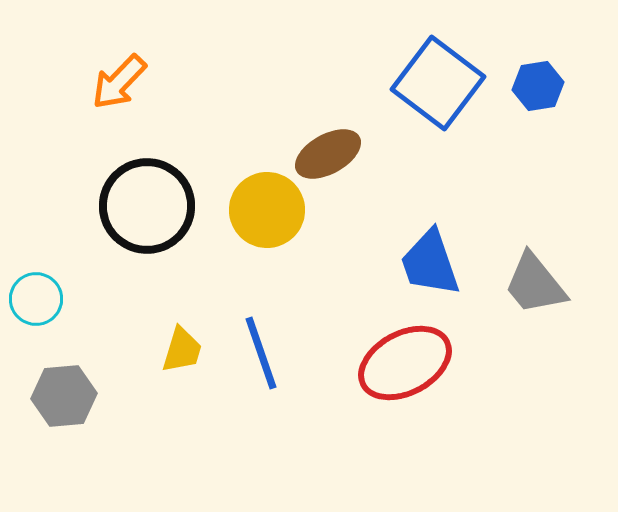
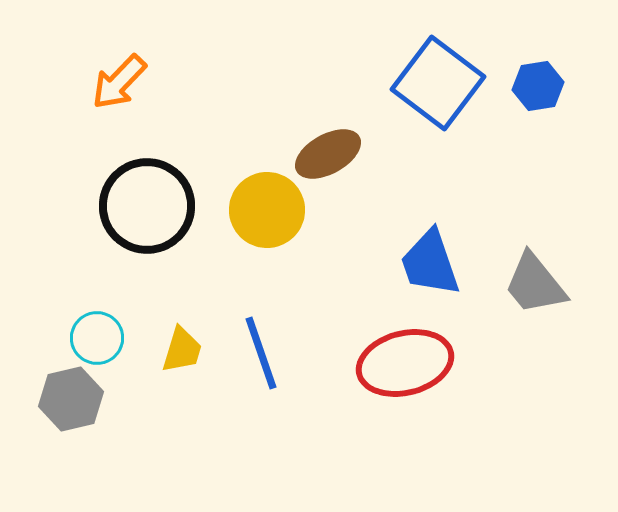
cyan circle: moved 61 px right, 39 px down
red ellipse: rotated 14 degrees clockwise
gray hexagon: moved 7 px right, 3 px down; rotated 8 degrees counterclockwise
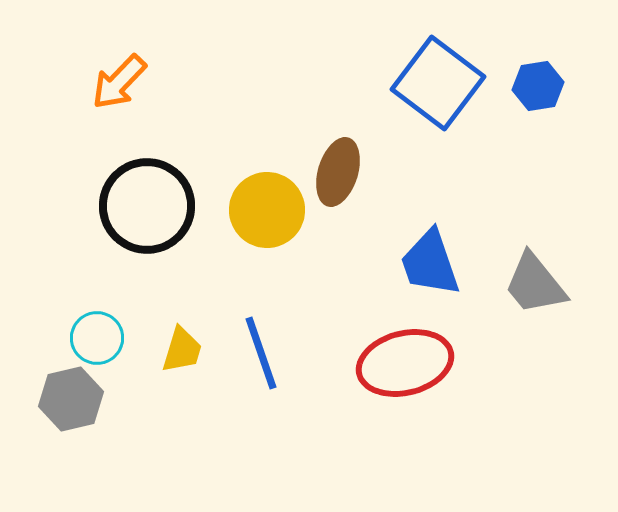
brown ellipse: moved 10 px right, 18 px down; rotated 44 degrees counterclockwise
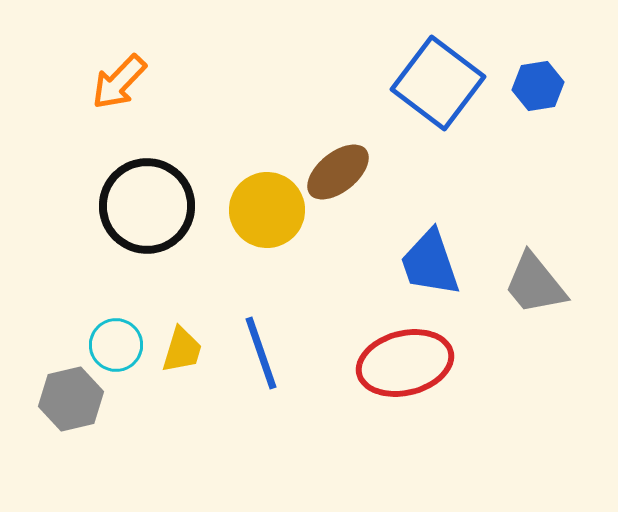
brown ellipse: rotated 34 degrees clockwise
cyan circle: moved 19 px right, 7 px down
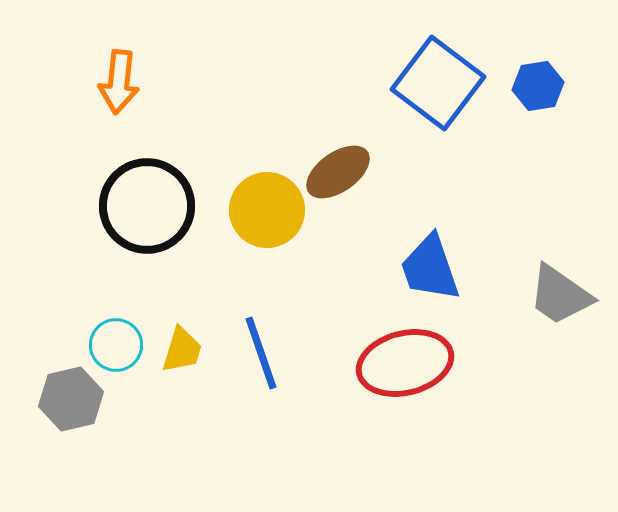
orange arrow: rotated 38 degrees counterclockwise
brown ellipse: rotated 4 degrees clockwise
blue trapezoid: moved 5 px down
gray trapezoid: moved 25 px right, 11 px down; rotated 16 degrees counterclockwise
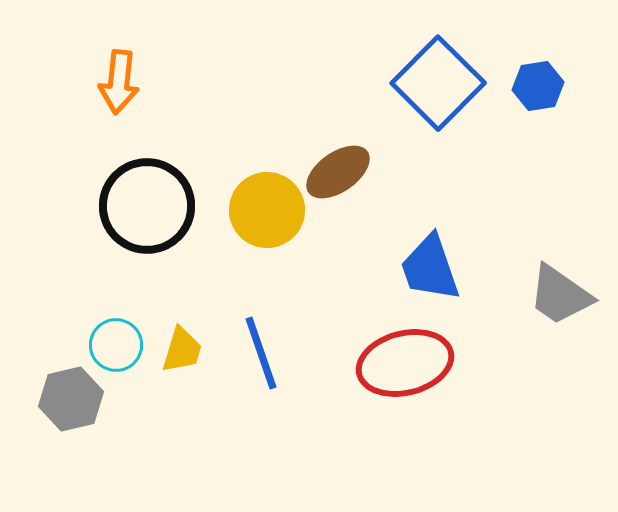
blue square: rotated 8 degrees clockwise
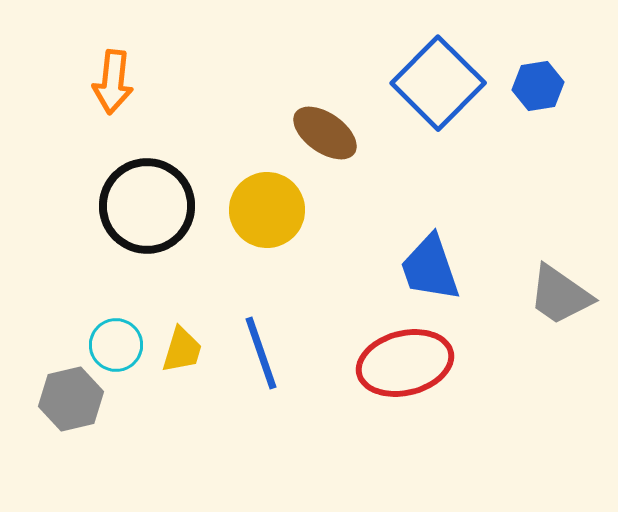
orange arrow: moved 6 px left
brown ellipse: moved 13 px left, 39 px up; rotated 70 degrees clockwise
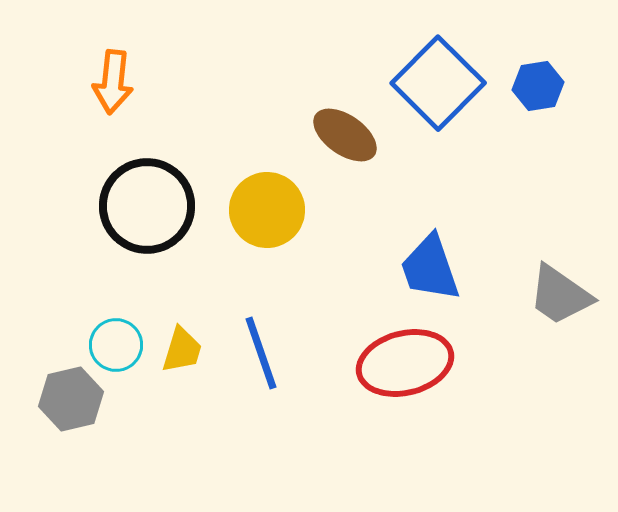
brown ellipse: moved 20 px right, 2 px down
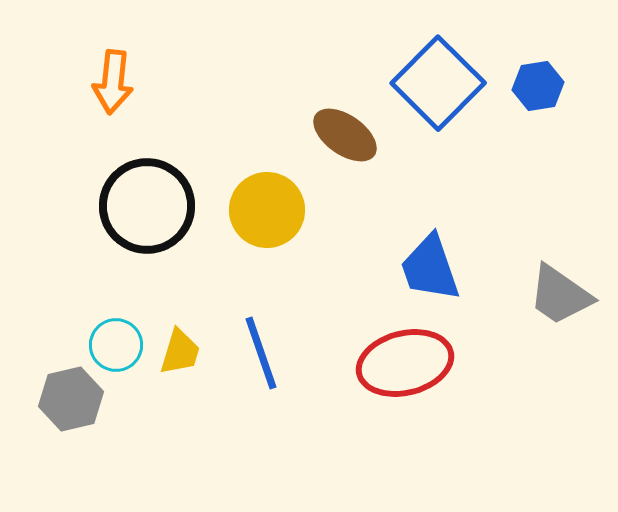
yellow trapezoid: moved 2 px left, 2 px down
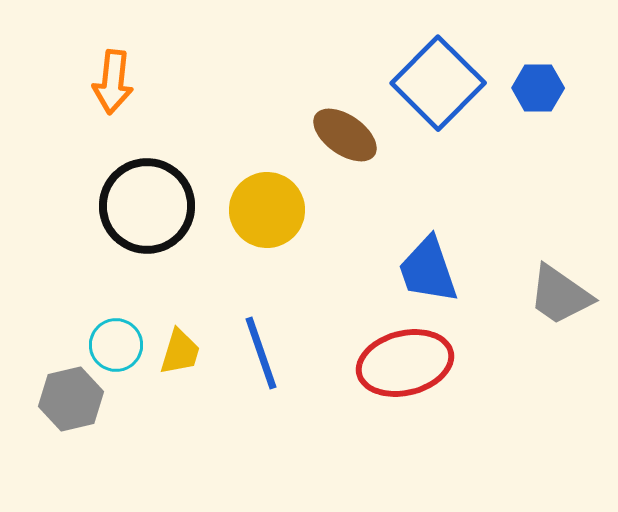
blue hexagon: moved 2 px down; rotated 9 degrees clockwise
blue trapezoid: moved 2 px left, 2 px down
